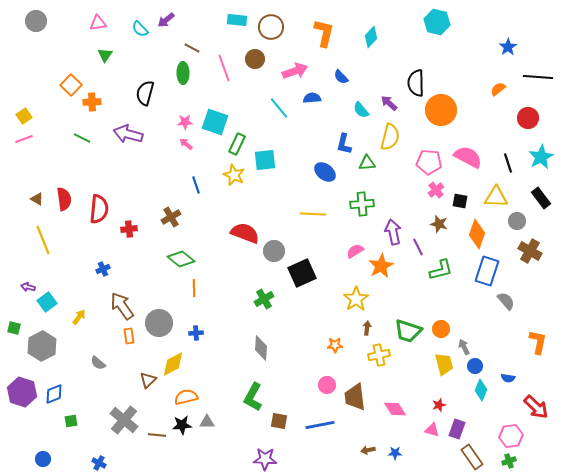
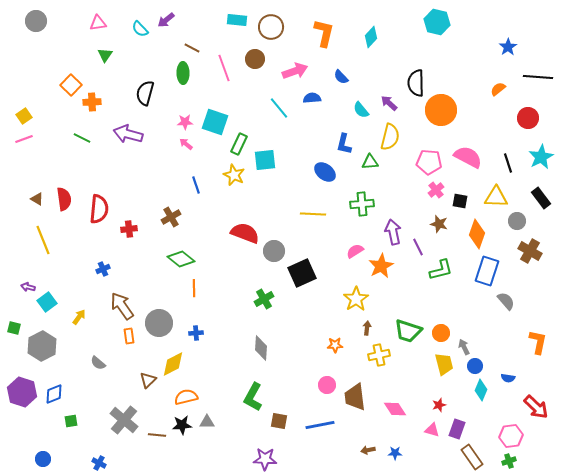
green rectangle at (237, 144): moved 2 px right
green triangle at (367, 163): moved 3 px right, 1 px up
orange circle at (441, 329): moved 4 px down
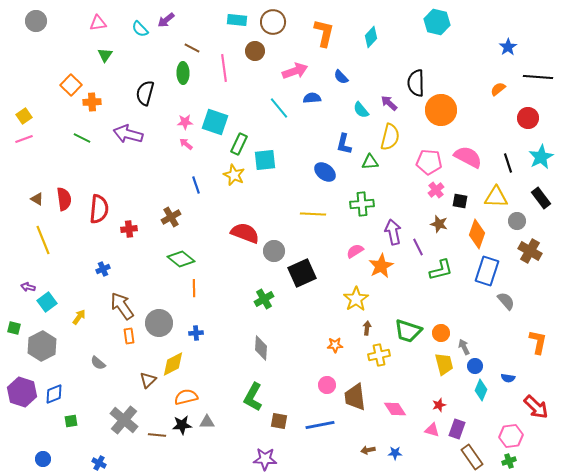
brown circle at (271, 27): moved 2 px right, 5 px up
brown circle at (255, 59): moved 8 px up
pink line at (224, 68): rotated 12 degrees clockwise
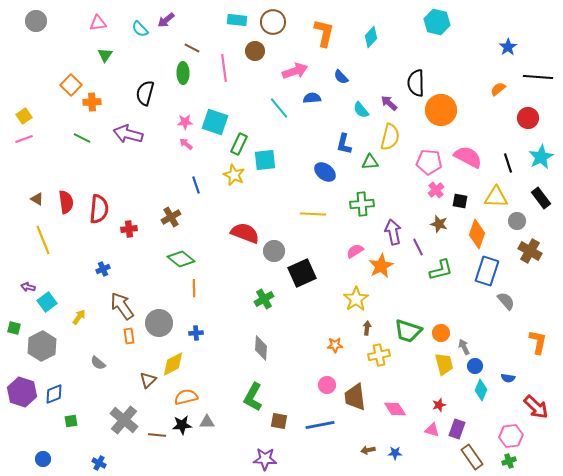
red semicircle at (64, 199): moved 2 px right, 3 px down
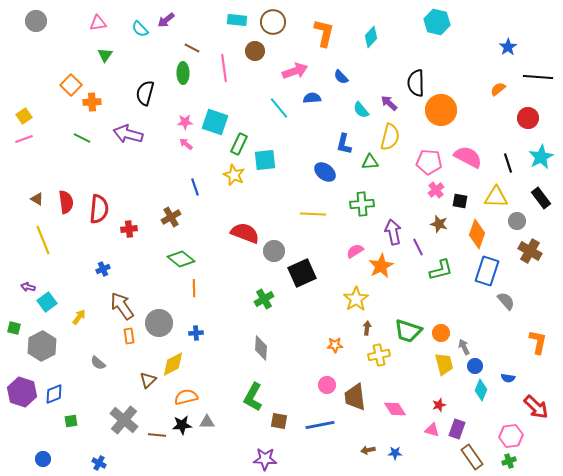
blue line at (196, 185): moved 1 px left, 2 px down
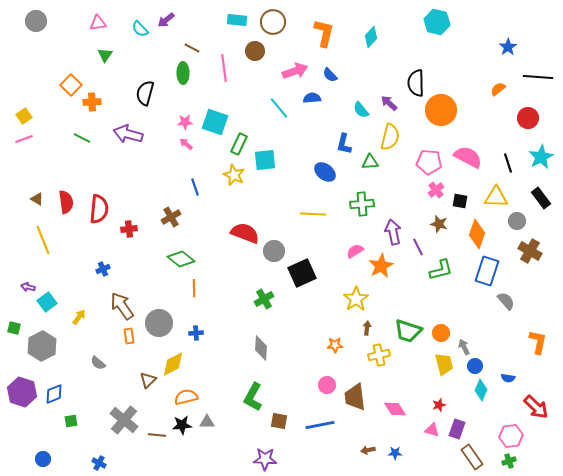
blue semicircle at (341, 77): moved 11 px left, 2 px up
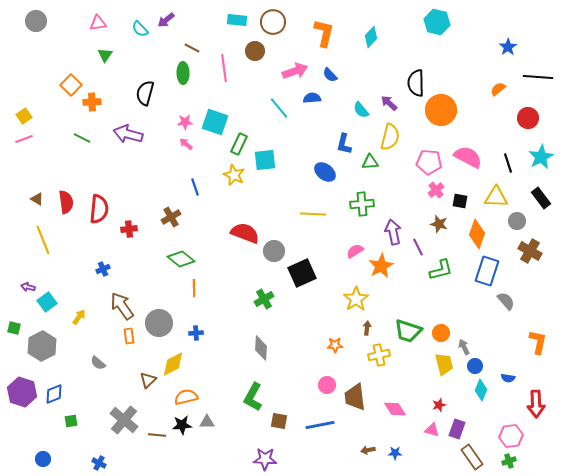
red arrow at (536, 407): moved 3 px up; rotated 44 degrees clockwise
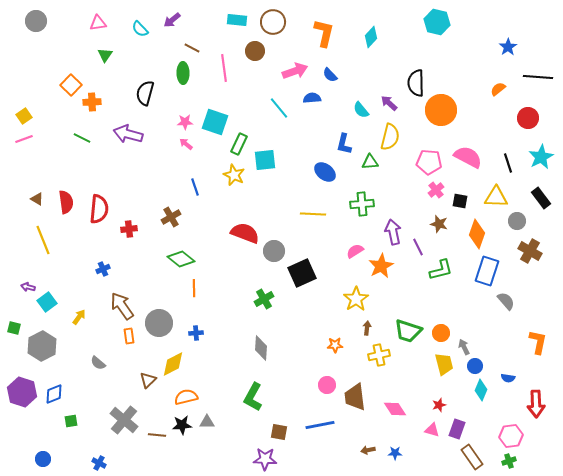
purple arrow at (166, 20): moved 6 px right
brown square at (279, 421): moved 11 px down
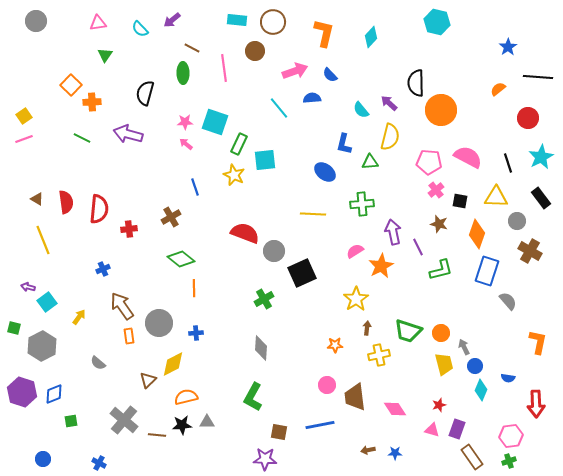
gray semicircle at (506, 301): moved 2 px right
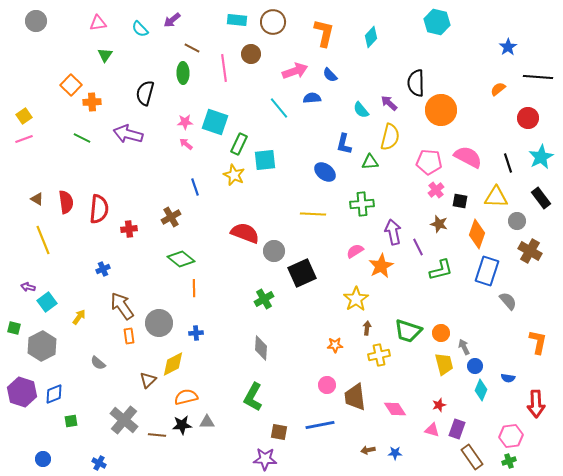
brown circle at (255, 51): moved 4 px left, 3 px down
